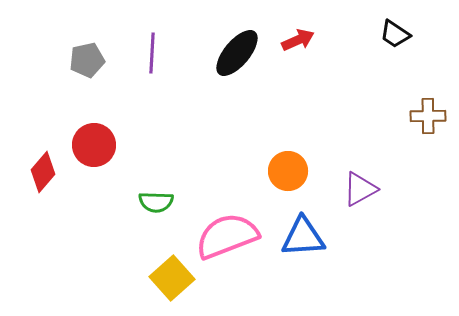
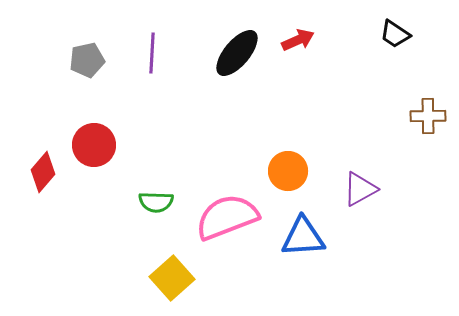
pink semicircle: moved 19 px up
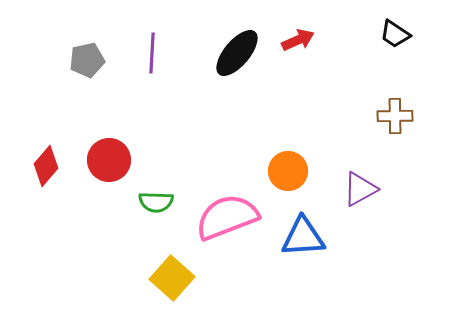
brown cross: moved 33 px left
red circle: moved 15 px right, 15 px down
red diamond: moved 3 px right, 6 px up
yellow square: rotated 6 degrees counterclockwise
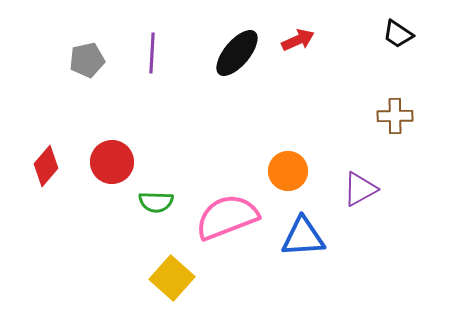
black trapezoid: moved 3 px right
red circle: moved 3 px right, 2 px down
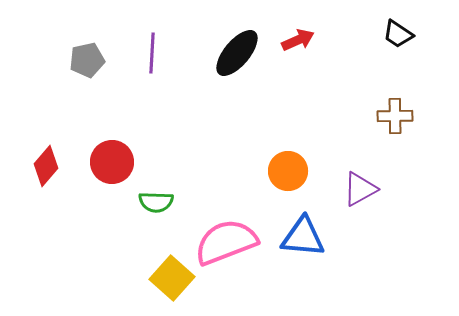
pink semicircle: moved 1 px left, 25 px down
blue triangle: rotated 9 degrees clockwise
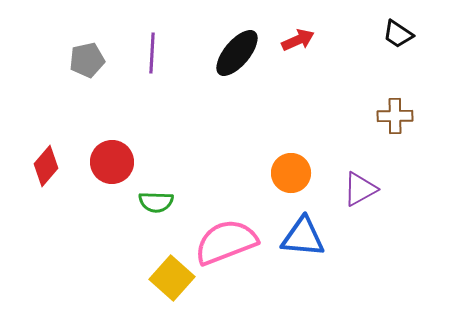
orange circle: moved 3 px right, 2 px down
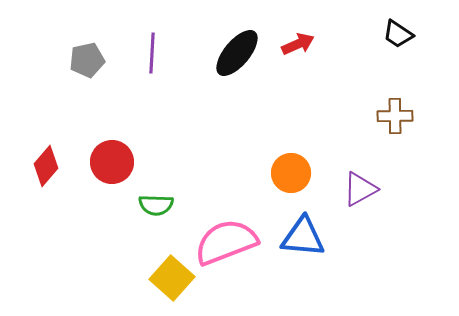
red arrow: moved 4 px down
green semicircle: moved 3 px down
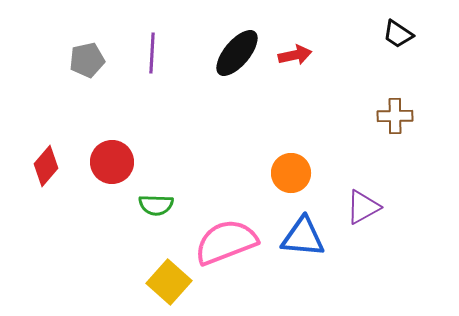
red arrow: moved 3 px left, 11 px down; rotated 12 degrees clockwise
purple triangle: moved 3 px right, 18 px down
yellow square: moved 3 px left, 4 px down
